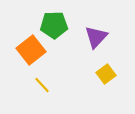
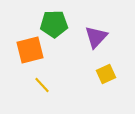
green pentagon: moved 1 px up
orange square: moved 1 px left; rotated 24 degrees clockwise
yellow square: rotated 12 degrees clockwise
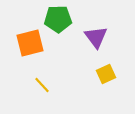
green pentagon: moved 4 px right, 5 px up
purple triangle: rotated 20 degrees counterclockwise
orange square: moved 7 px up
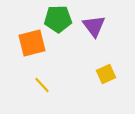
purple triangle: moved 2 px left, 11 px up
orange square: moved 2 px right
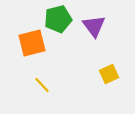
green pentagon: rotated 12 degrees counterclockwise
yellow square: moved 3 px right
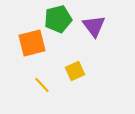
yellow square: moved 34 px left, 3 px up
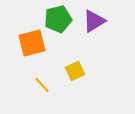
purple triangle: moved 5 px up; rotated 35 degrees clockwise
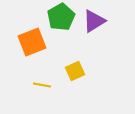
green pentagon: moved 3 px right, 2 px up; rotated 16 degrees counterclockwise
orange square: moved 1 px up; rotated 8 degrees counterclockwise
yellow line: rotated 36 degrees counterclockwise
